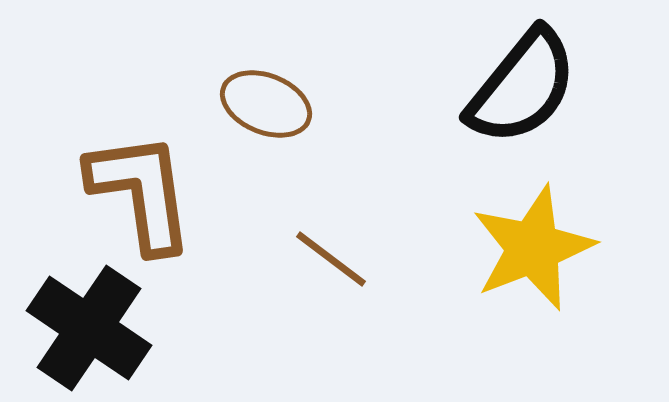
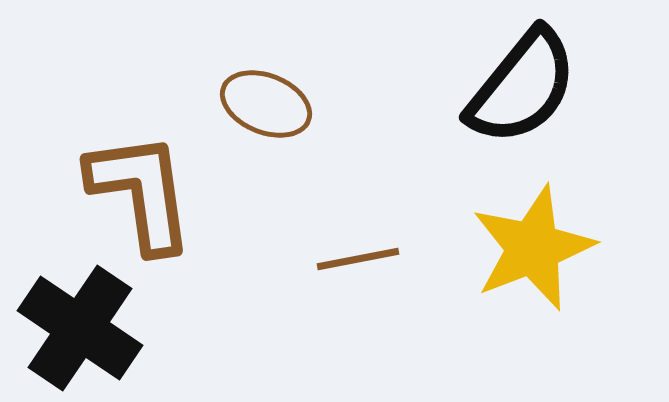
brown line: moved 27 px right; rotated 48 degrees counterclockwise
black cross: moved 9 px left
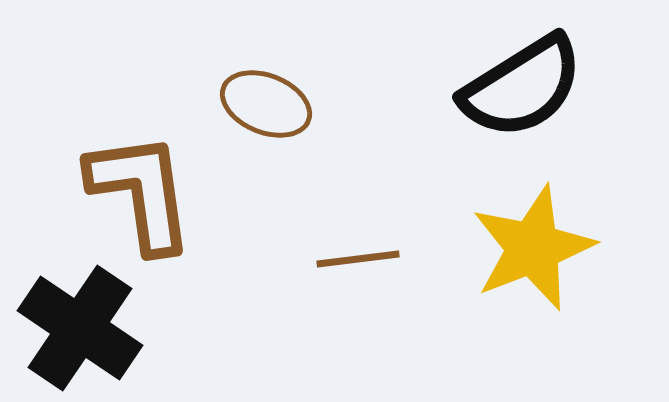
black semicircle: rotated 19 degrees clockwise
brown line: rotated 4 degrees clockwise
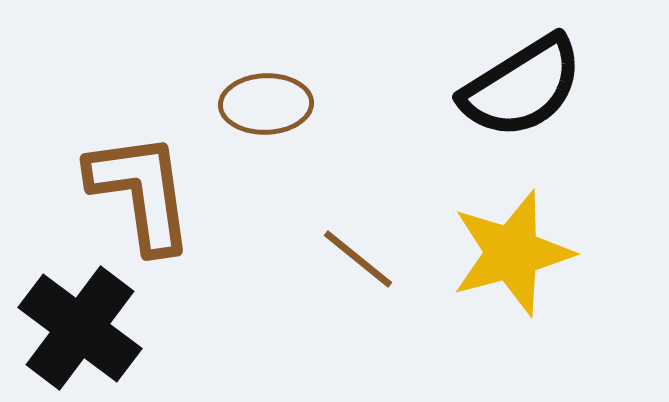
brown ellipse: rotated 24 degrees counterclockwise
yellow star: moved 21 px left, 5 px down; rotated 6 degrees clockwise
brown line: rotated 46 degrees clockwise
black cross: rotated 3 degrees clockwise
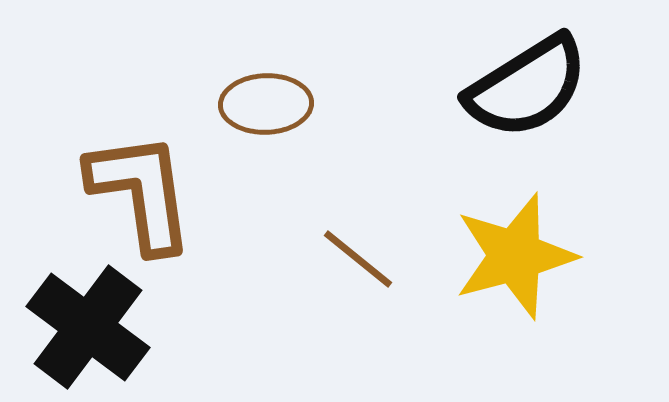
black semicircle: moved 5 px right
yellow star: moved 3 px right, 3 px down
black cross: moved 8 px right, 1 px up
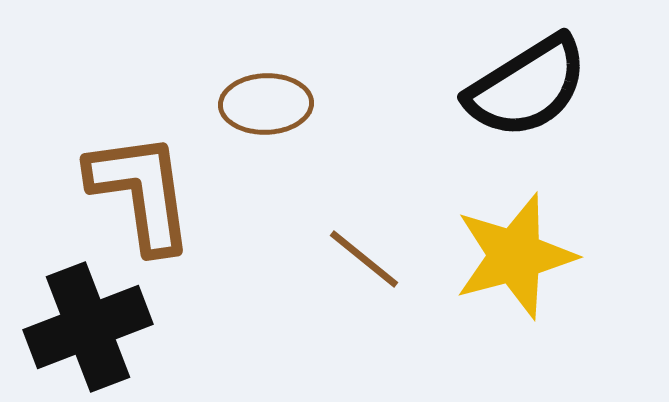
brown line: moved 6 px right
black cross: rotated 32 degrees clockwise
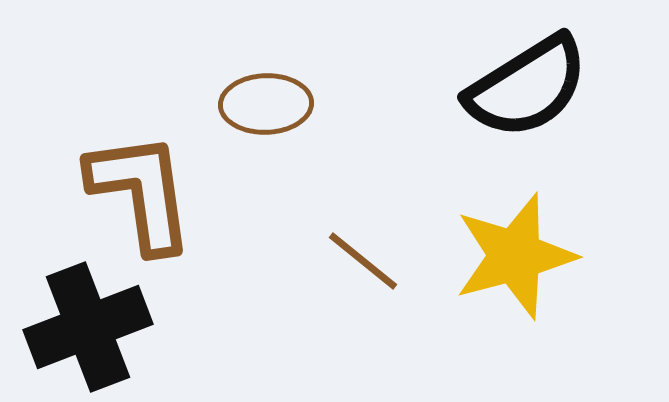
brown line: moved 1 px left, 2 px down
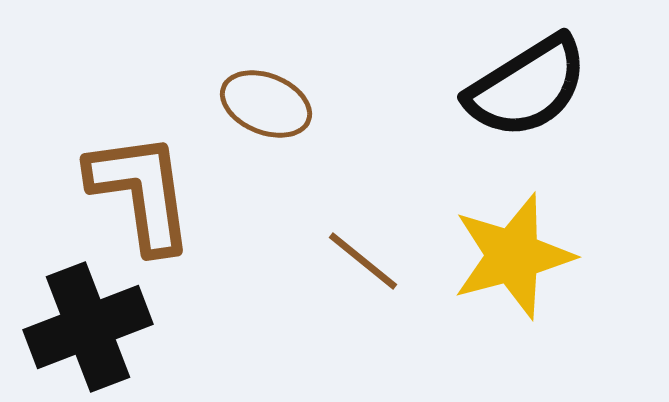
brown ellipse: rotated 24 degrees clockwise
yellow star: moved 2 px left
